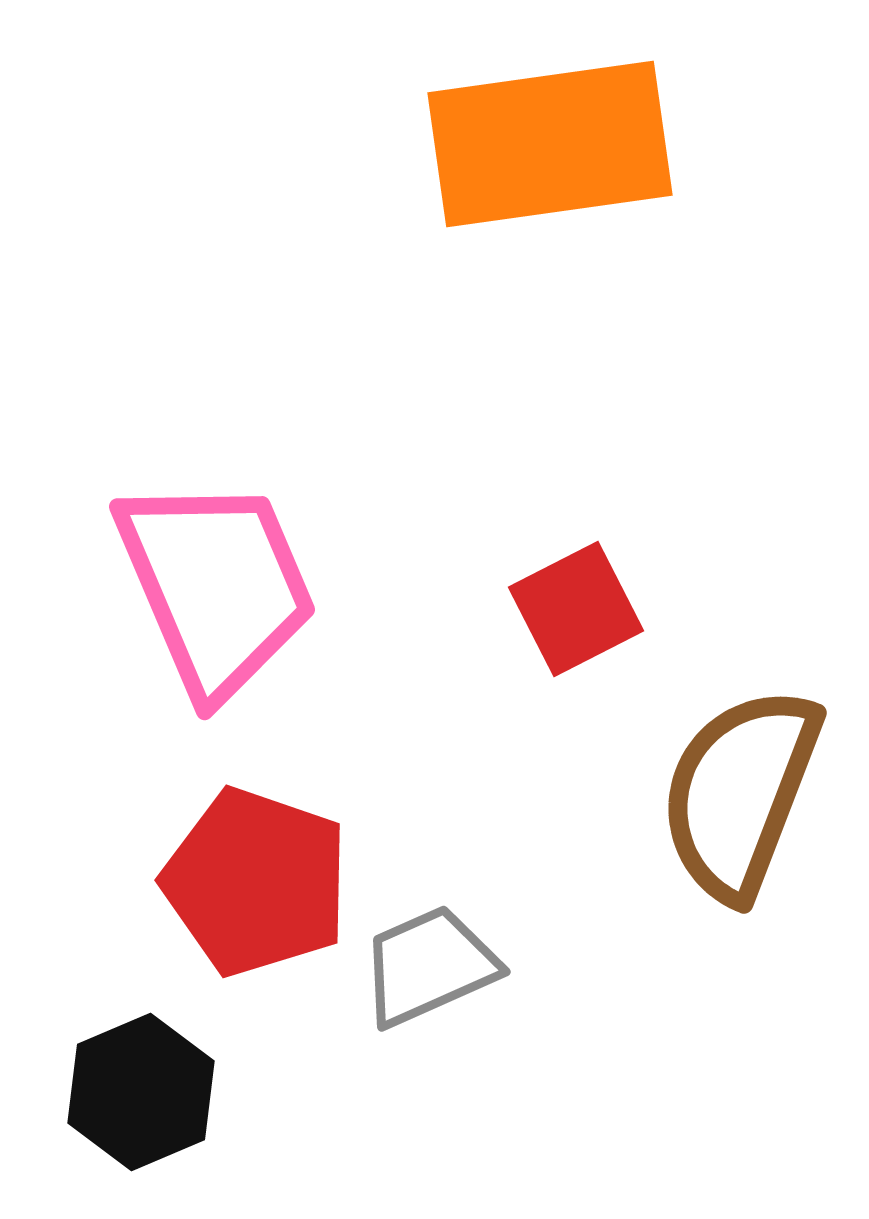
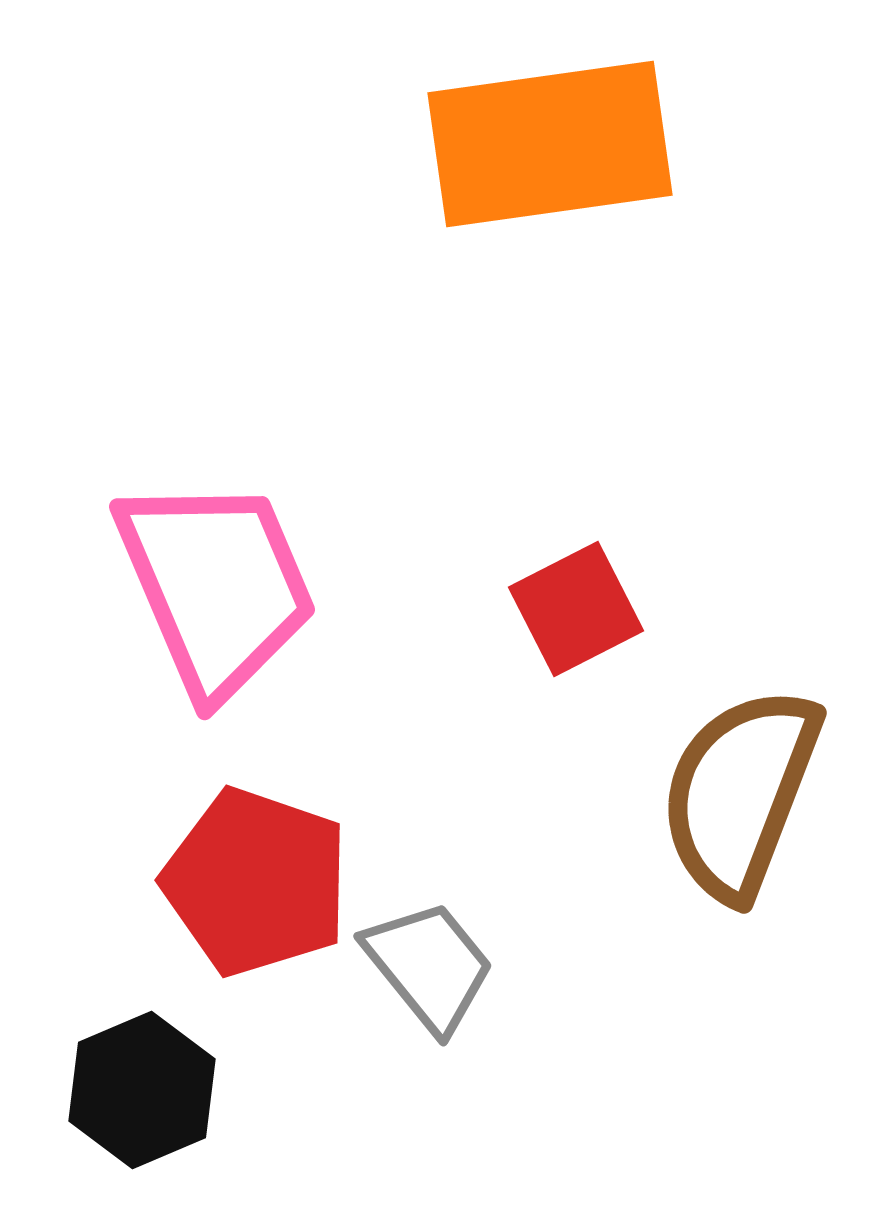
gray trapezoid: rotated 75 degrees clockwise
black hexagon: moved 1 px right, 2 px up
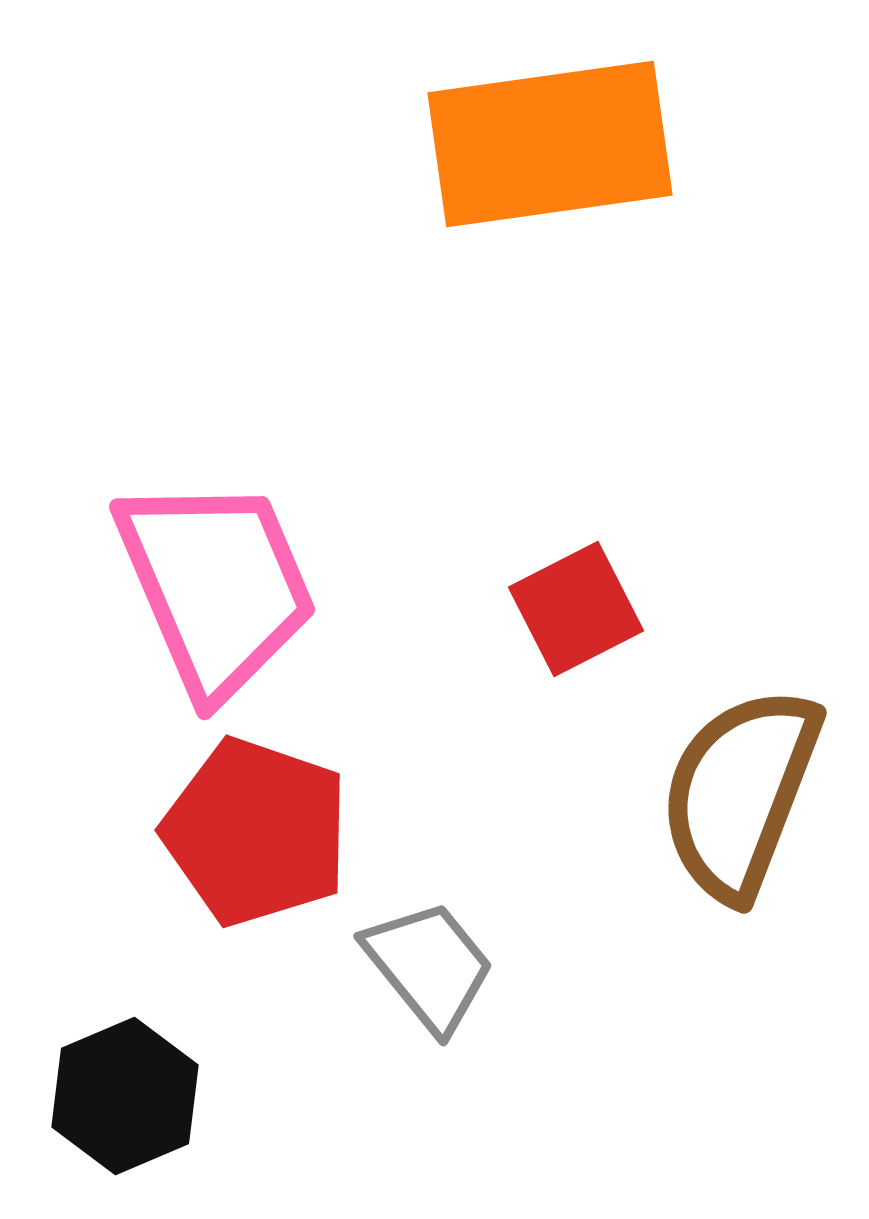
red pentagon: moved 50 px up
black hexagon: moved 17 px left, 6 px down
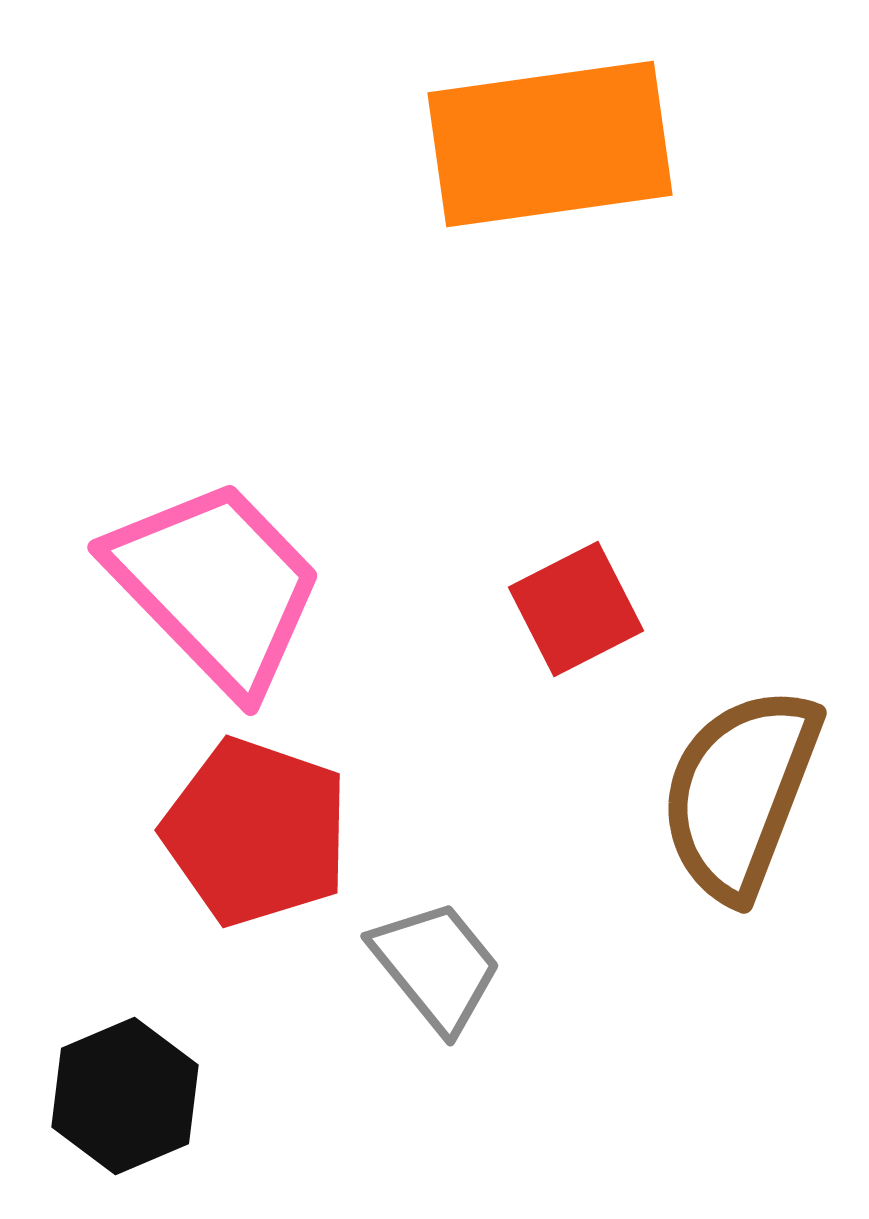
pink trapezoid: rotated 21 degrees counterclockwise
gray trapezoid: moved 7 px right
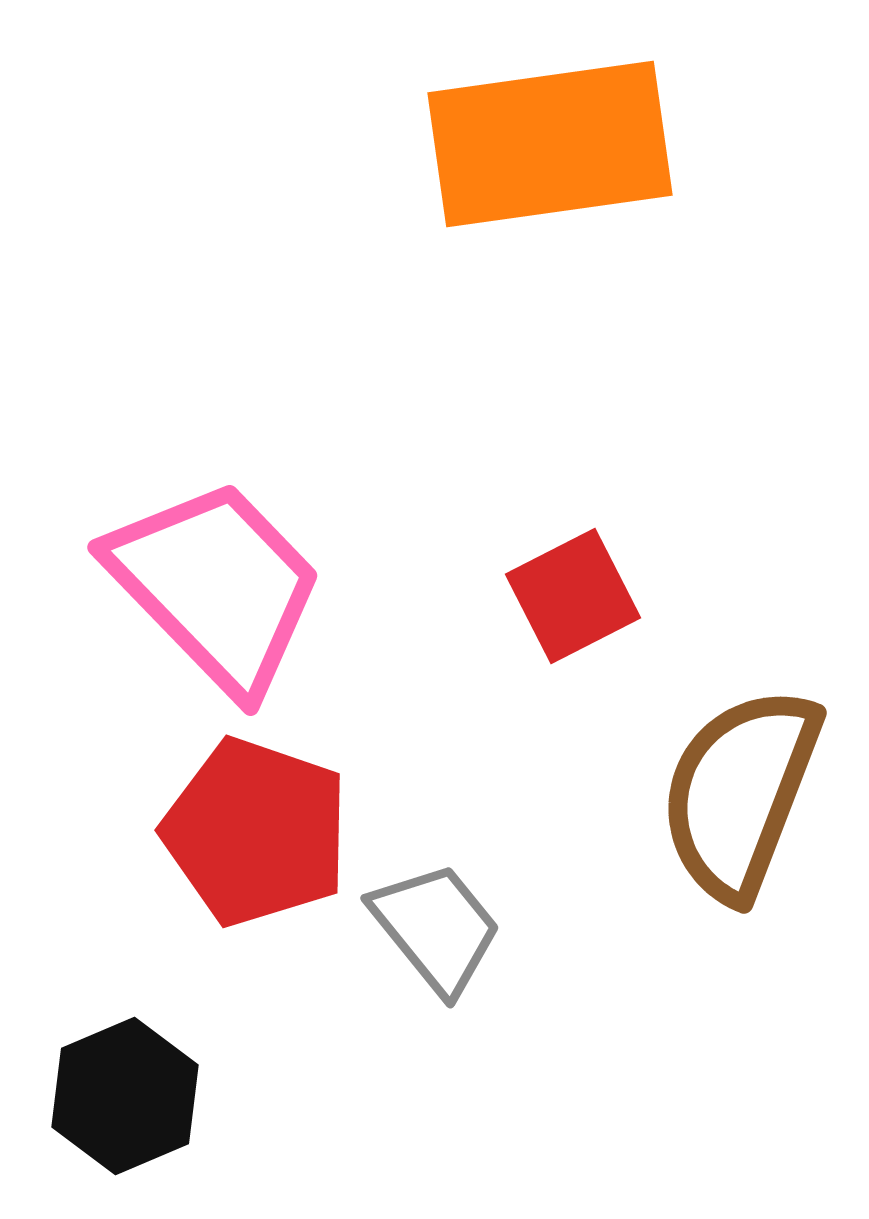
red square: moved 3 px left, 13 px up
gray trapezoid: moved 38 px up
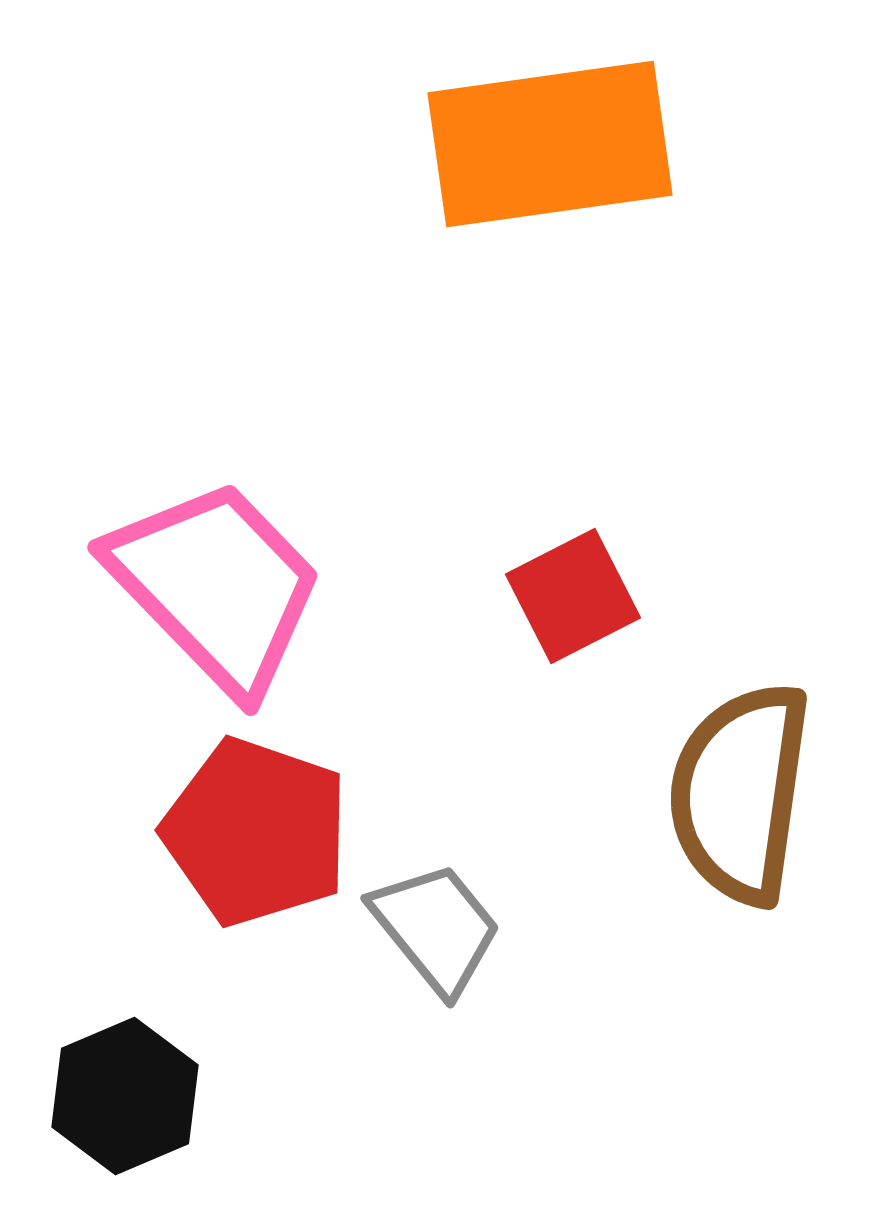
brown semicircle: rotated 13 degrees counterclockwise
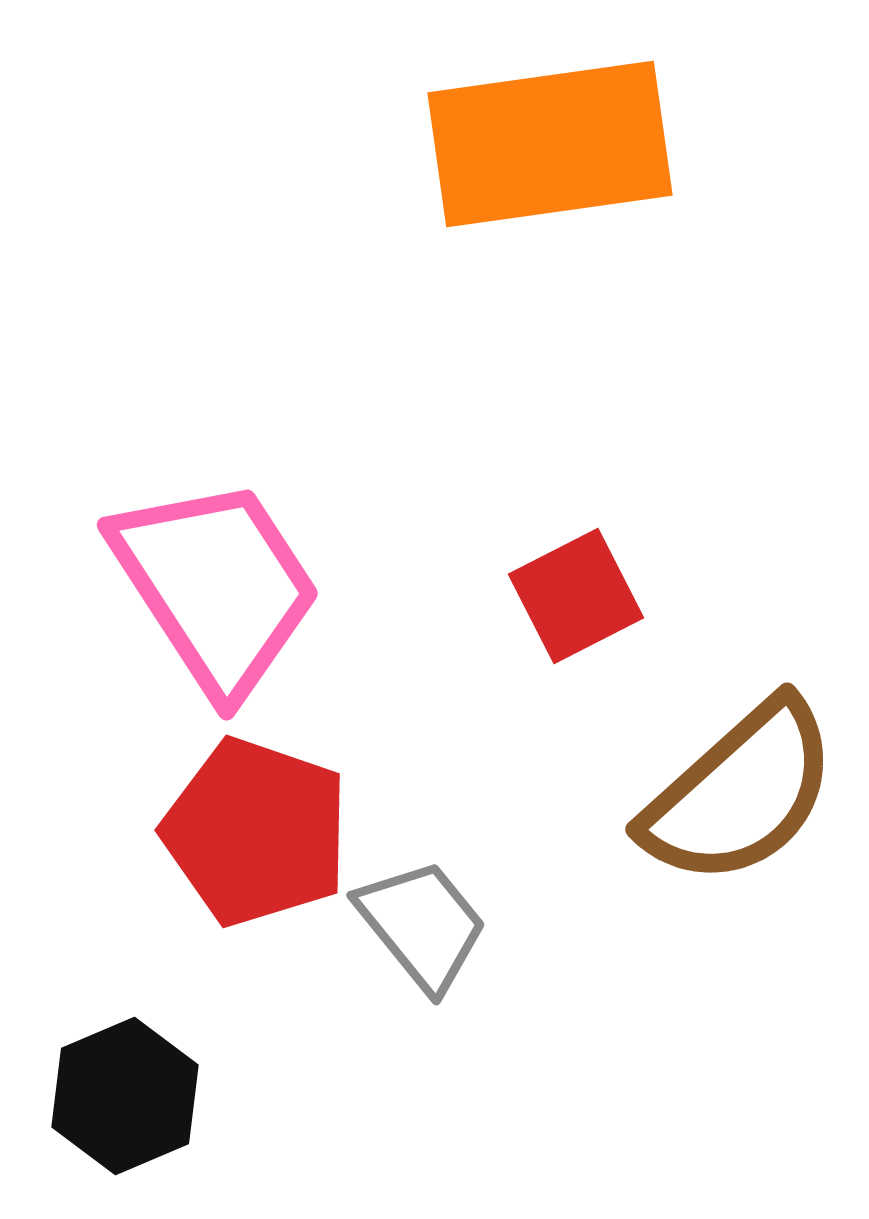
pink trapezoid: rotated 11 degrees clockwise
red square: moved 3 px right
brown semicircle: rotated 140 degrees counterclockwise
gray trapezoid: moved 14 px left, 3 px up
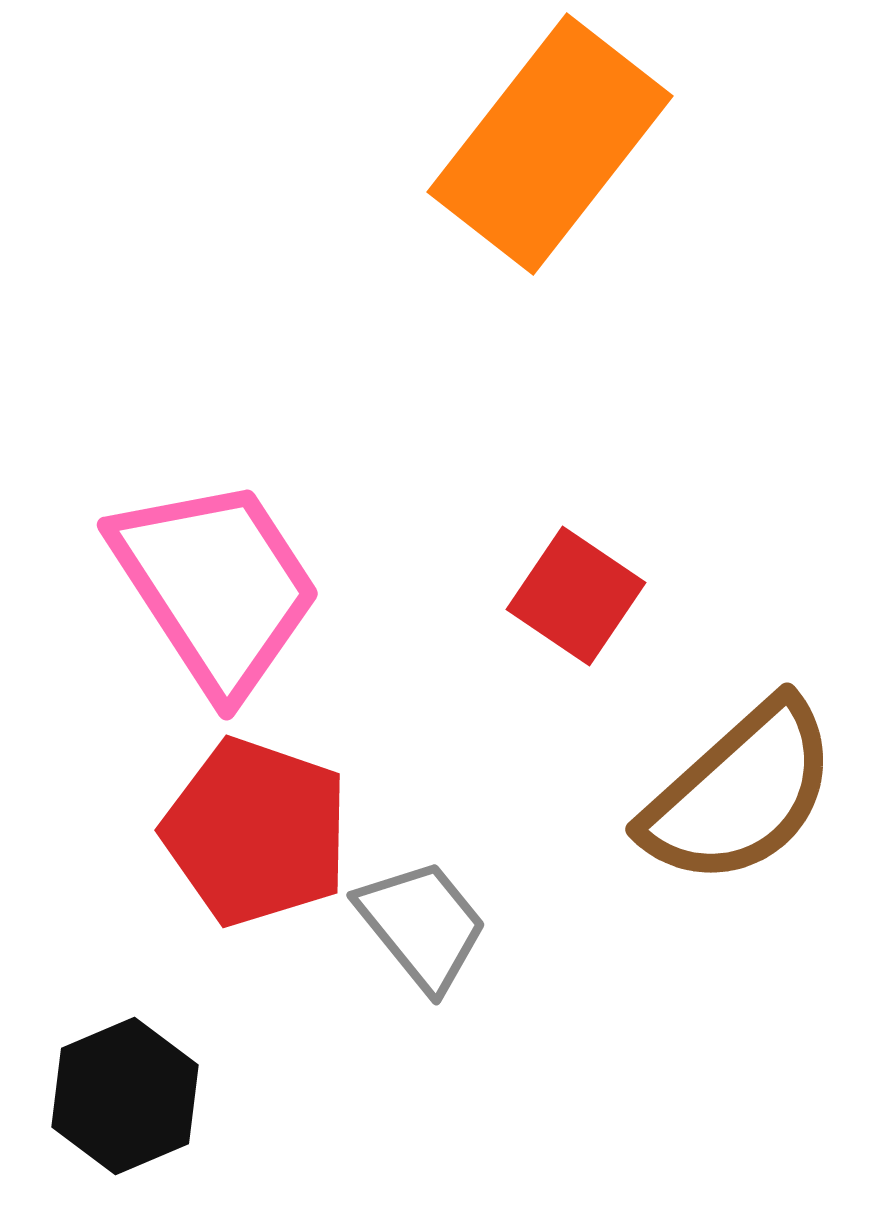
orange rectangle: rotated 44 degrees counterclockwise
red square: rotated 29 degrees counterclockwise
